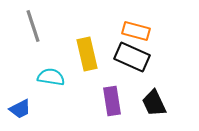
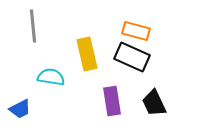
gray line: rotated 12 degrees clockwise
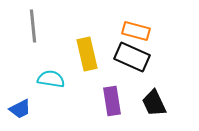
cyan semicircle: moved 2 px down
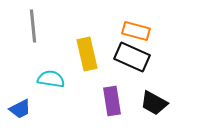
black trapezoid: rotated 36 degrees counterclockwise
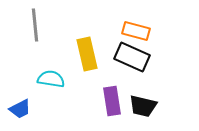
gray line: moved 2 px right, 1 px up
black trapezoid: moved 11 px left, 3 px down; rotated 16 degrees counterclockwise
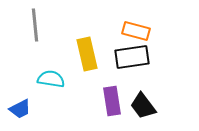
black rectangle: rotated 32 degrees counterclockwise
black trapezoid: rotated 40 degrees clockwise
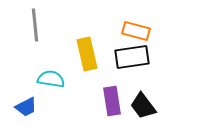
blue trapezoid: moved 6 px right, 2 px up
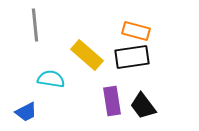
yellow rectangle: moved 1 px down; rotated 36 degrees counterclockwise
blue trapezoid: moved 5 px down
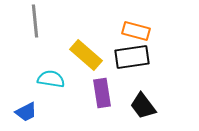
gray line: moved 4 px up
yellow rectangle: moved 1 px left
purple rectangle: moved 10 px left, 8 px up
